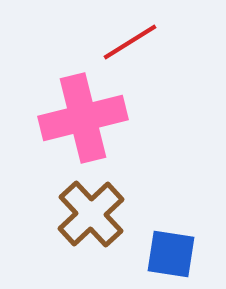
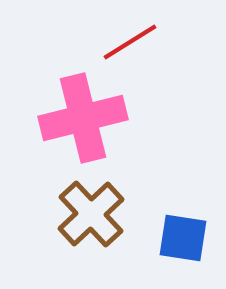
blue square: moved 12 px right, 16 px up
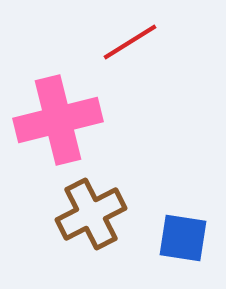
pink cross: moved 25 px left, 2 px down
brown cross: rotated 16 degrees clockwise
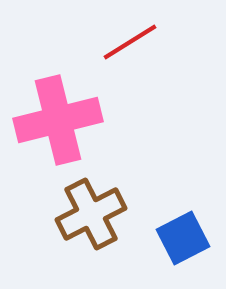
blue square: rotated 36 degrees counterclockwise
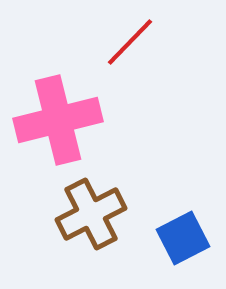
red line: rotated 14 degrees counterclockwise
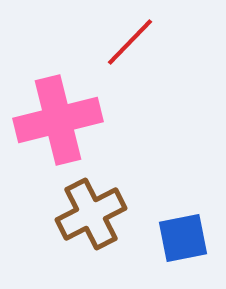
blue square: rotated 16 degrees clockwise
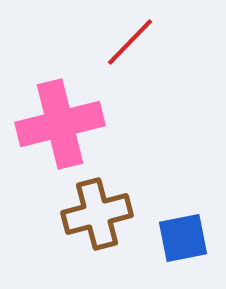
pink cross: moved 2 px right, 4 px down
brown cross: moved 6 px right; rotated 12 degrees clockwise
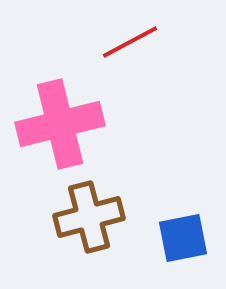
red line: rotated 18 degrees clockwise
brown cross: moved 8 px left, 3 px down
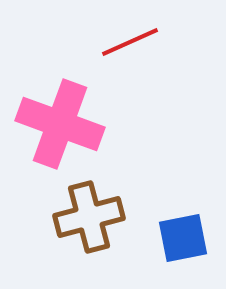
red line: rotated 4 degrees clockwise
pink cross: rotated 34 degrees clockwise
